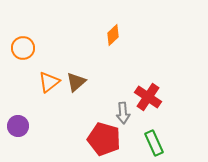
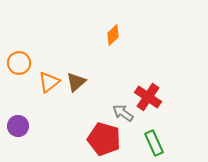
orange circle: moved 4 px left, 15 px down
gray arrow: rotated 130 degrees clockwise
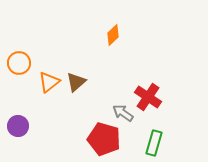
green rectangle: rotated 40 degrees clockwise
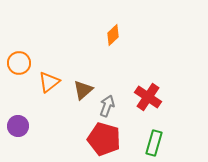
brown triangle: moved 7 px right, 8 px down
gray arrow: moved 16 px left, 7 px up; rotated 75 degrees clockwise
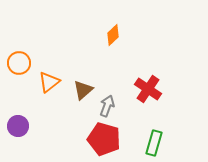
red cross: moved 8 px up
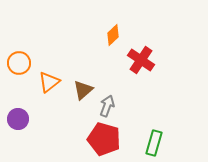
red cross: moved 7 px left, 29 px up
purple circle: moved 7 px up
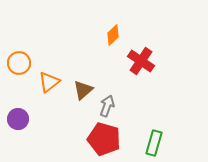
red cross: moved 1 px down
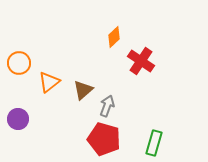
orange diamond: moved 1 px right, 2 px down
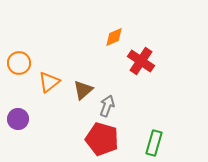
orange diamond: rotated 20 degrees clockwise
red pentagon: moved 2 px left
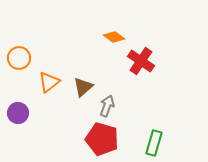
orange diamond: rotated 60 degrees clockwise
orange circle: moved 5 px up
brown triangle: moved 3 px up
purple circle: moved 6 px up
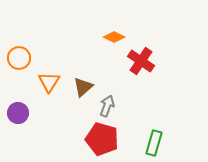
orange diamond: rotated 10 degrees counterclockwise
orange triangle: rotated 20 degrees counterclockwise
